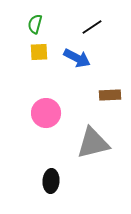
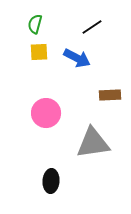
gray triangle: rotated 6 degrees clockwise
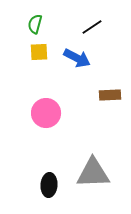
gray triangle: moved 30 px down; rotated 6 degrees clockwise
black ellipse: moved 2 px left, 4 px down
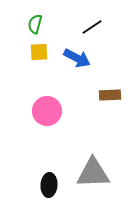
pink circle: moved 1 px right, 2 px up
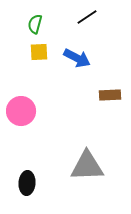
black line: moved 5 px left, 10 px up
pink circle: moved 26 px left
gray triangle: moved 6 px left, 7 px up
black ellipse: moved 22 px left, 2 px up
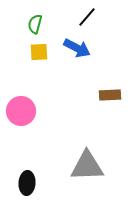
black line: rotated 15 degrees counterclockwise
blue arrow: moved 10 px up
